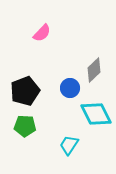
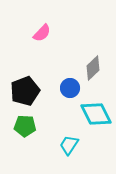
gray diamond: moved 1 px left, 2 px up
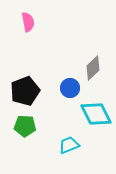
pink semicircle: moved 14 px left, 11 px up; rotated 54 degrees counterclockwise
cyan trapezoid: rotated 35 degrees clockwise
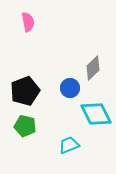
green pentagon: rotated 10 degrees clockwise
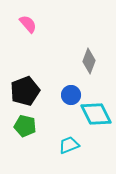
pink semicircle: moved 2 px down; rotated 30 degrees counterclockwise
gray diamond: moved 4 px left, 7 px up; rotated 25 degrees counterclockwise
blue circle: moved 1 px right, 7 px down
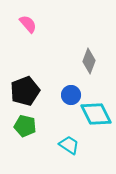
cyan trapezoid: rotated 55 degrees clockwise
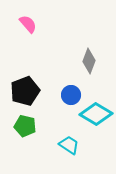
cyan diamond: rotated 32 degrees counterclockwise
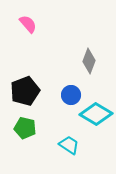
green pentagon: moved 2 px down
